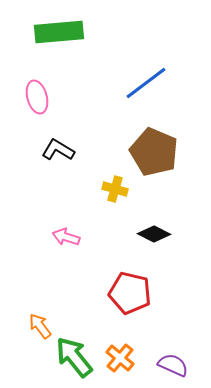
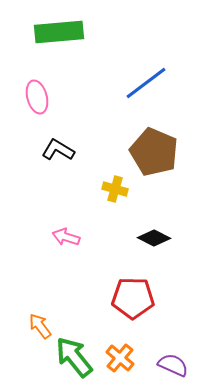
black diamond: moved 4 px down
red pentagon: moved 3 px right, 5 px down; rotated 12 degrees counterclockwise
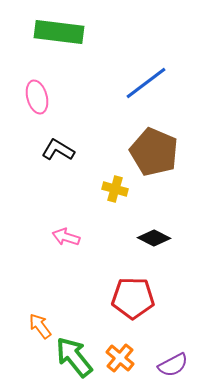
green rectangle: rotated 12 degrees clockwise
purple semicircle: rotated 128 degrees clockwise
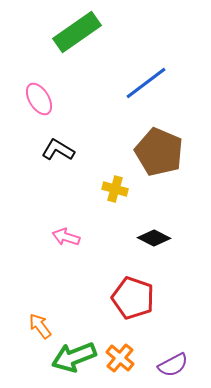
green rectangle: moved 18 px right; rotated 42 degrees counterclockwise
pink ellipse: moved 2 px right, 2 px down; rotated 16 degrees counterclockwise
brown pentagon: moved 5 px right
red pentagon: rotated 18 degrees clockwise
green arrow: rotated 72 degrees counterclockwise
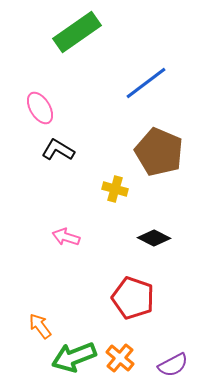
pink ellipse: moved 1 px right, 9 px down
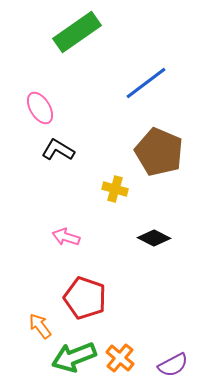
red pentagon: moved 48 px left
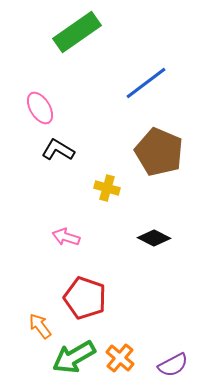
yellow cross: moved 8 px left, 1 px up
green arrow: rotated 9 degrees counterclockwise
